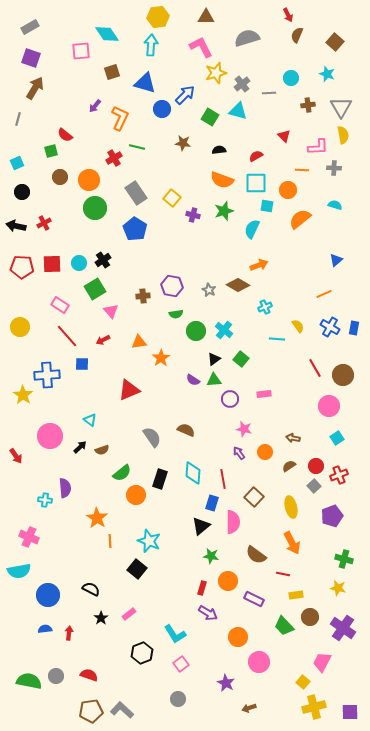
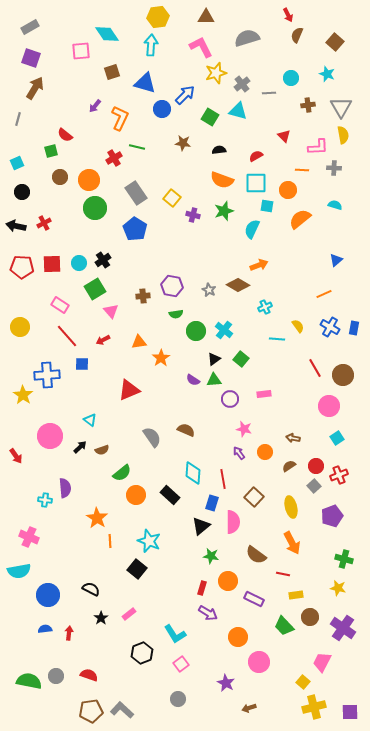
black rectangle at (160, 479): moved 10 px right, 16 px down; rotated 66 degrees counterclockwise
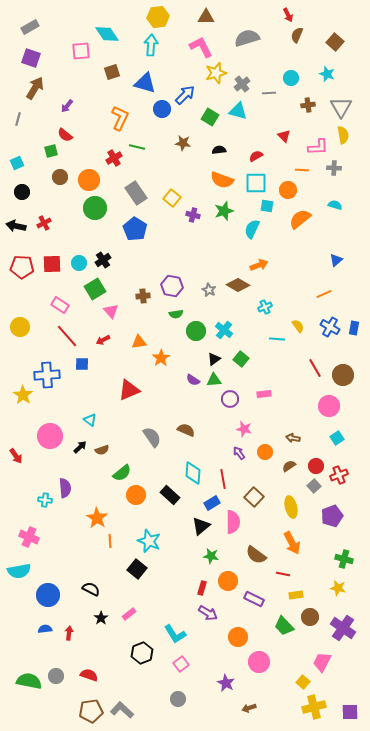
purple arrow at (95, 106): moved 28 px left
blue rectangle at (212, 503): rotated 42 degrees clockwise
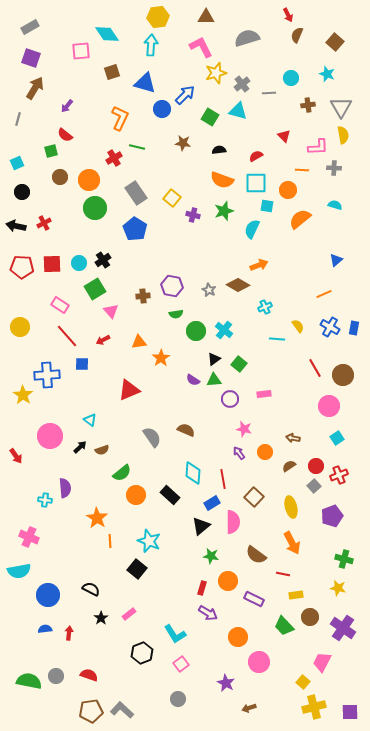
green square at (241, 359): moved 2 px left, 5 px down
